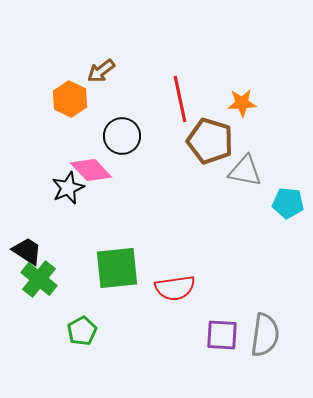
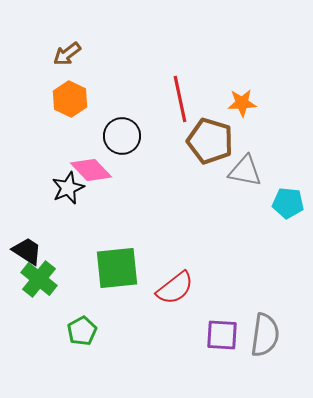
brown arrow: moved 34 px left, 17 px up
red semicircle: rotated 30 degrees counterclockwise
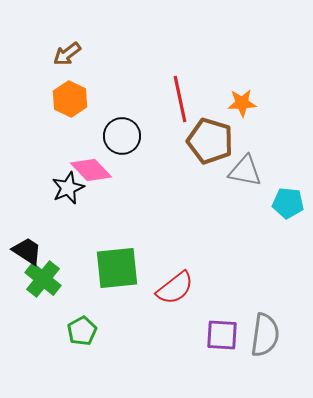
green cross: moved 4 px right
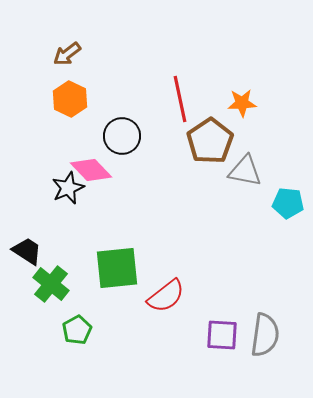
brown pentagon: rotated 21 degrees clockwise
green cross: moved 8 px right, 5 px down
red semicircle: moved 9 px left, 8 px down
green pentagon: moved 5 px left, 1 px up
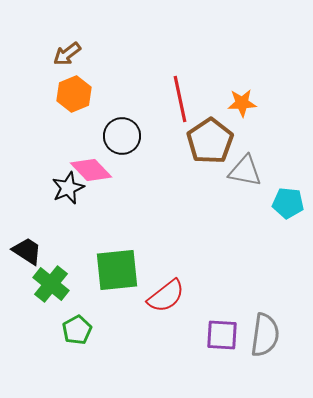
orange hexagon: moved 4 px right, 5 px up; rotated 12 degrees clockwise
green square: moved 2 px down
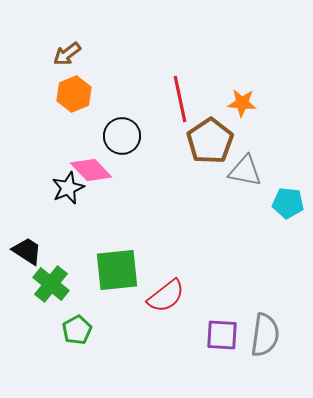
orange star: rotated 8 degrees clockwise
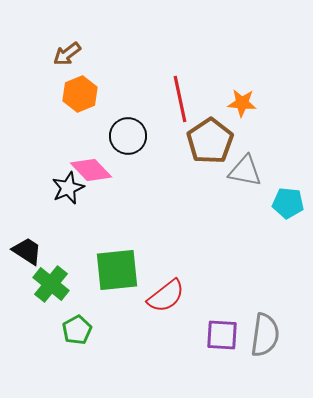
orange hexagon: moved 6 px right
black circle: moved 6 px right
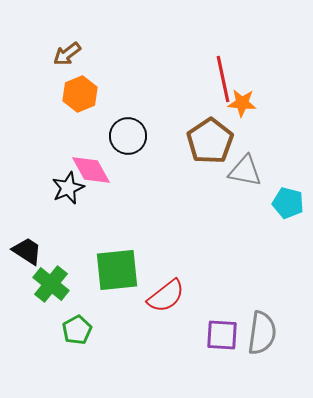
red line: moved 43 px right, 20 px up
pink diamond: rotated 15 degrees clockwise
cyan pentagon: rotated 8 degrees clockwise
gray semicircle: moved 3 px left, 2 px up
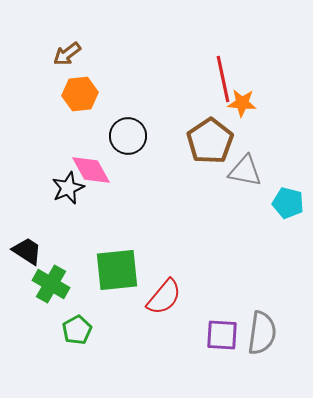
orange hexagon: rotated 16 degrees clockwise
green cross: rotated 9 degrees counterclockwise
red semicircle: moved 2 px left, 1 px down; rotated 12 degrees counterclockwise
